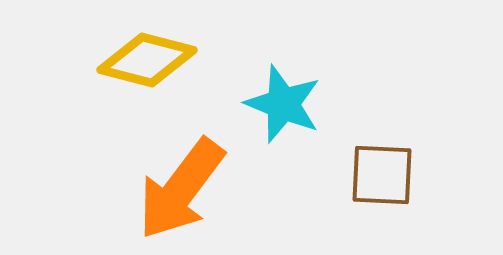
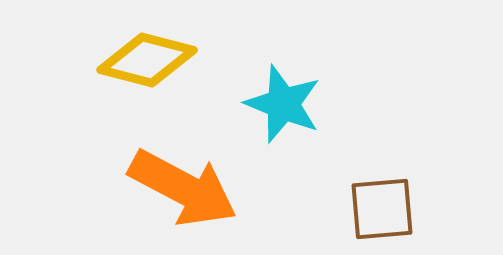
brown square: moved 34 px down; rotated 8 degrees counterclockwise
orange arrow: moved 2 px right, 1 px up; rotated 99 degrees counterclockwise
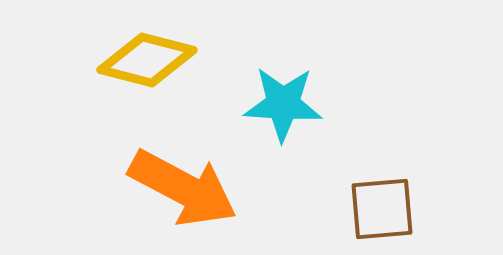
cyan star: rotated 18 degrees counterclockwise
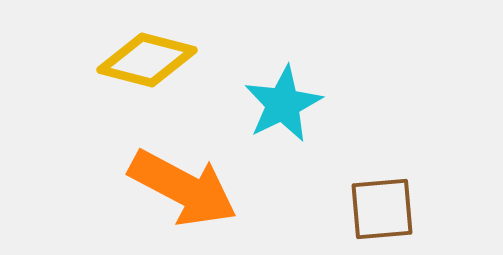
cyan star: rotated 30 degrees counterclockwise
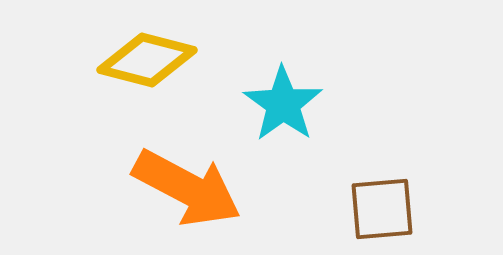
cyan star: rotated 10 degrees counterclockwise
orange arrow: moved 4 px right
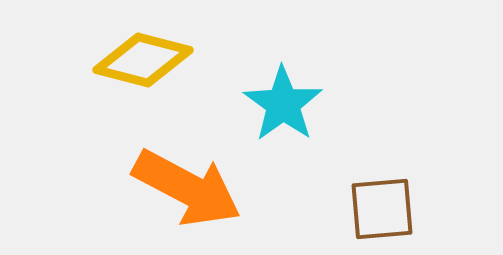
yellow diamond: moved 4 px left
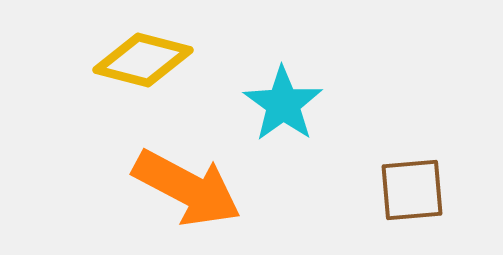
brown square: moved 30 px right, 19 px up
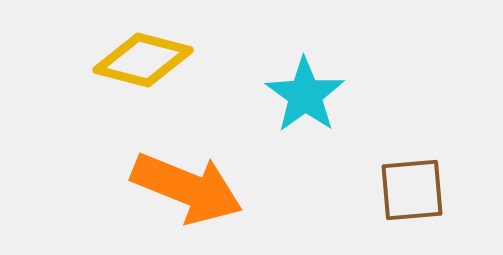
cyan star: moved 22 px right, 9 px up
orange arrow: rotated 6 degrees counterclockwise
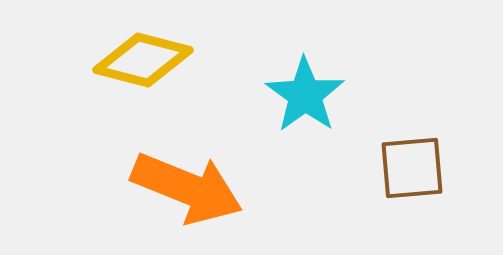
brown square: moved 22 px up
